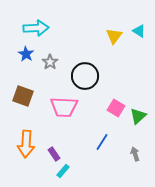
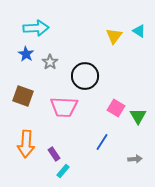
green triangle: rotated 18 degrees counterclockwise
gray arrow: moved 5 px down; rotated 104 degrees clockwise
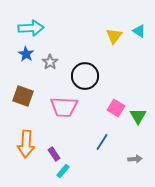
cyan arrow: moved 5 px left
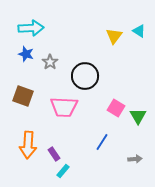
blue star: rotated 14 degrees counterclockwise
orange arrow: moved 2 px right, 1 px down
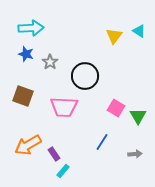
orange arrow: rotated 56 degrees clockwise
gray arrow: moved 5 px up
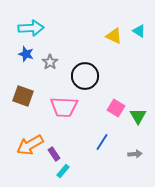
yellow triangle: rotated 42 degrees counterclockwise
orange arrow: moved 2 px right
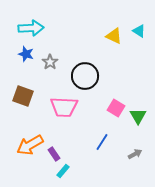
gray arrow: rotated 24 degrees counterclockwise
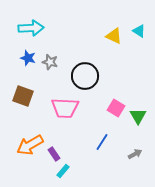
blue star: moved 2 px right, 4 px down
gray star: rotated 21 degrees counterclockwise
pink trapezoid: moved 1 px right, 1 px down
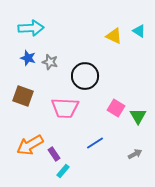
blue line: moved 7 px left, 1 px down; rotated 24 degrees clockwise
